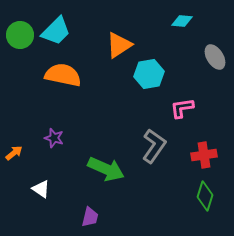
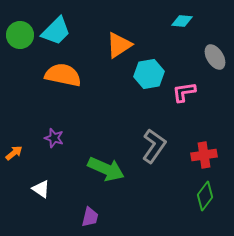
pink L-shape: moved 2 px right, 16 px up
green diamond: rotated 20 degrees clockwise
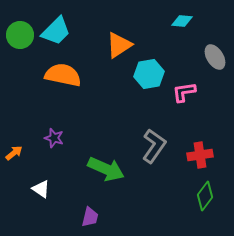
red cross: moved 4 px left
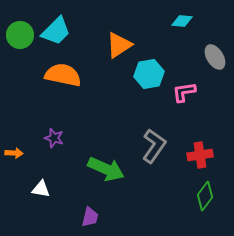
orange arrow: rotated 42 degrees clockwise
white triangle: rotated 24 degrees counterclockwise
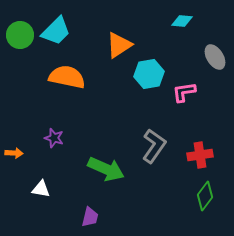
orange semicircle: moved 4 px right, 2 px down
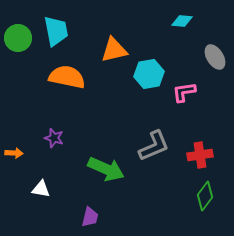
cyan trapezoid: rotated 56 degrees counterclockwise
green circle: moved 2 px left, 3 px down
orange triangle: moved 5 px left, 5 px down; rotated 20 degrees clockwise
gray L-shape: rotated 32 degrees clockwise
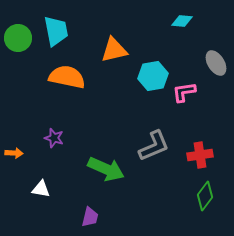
gray ellipse: moved 1 px right, 6 px down
cyan hexagon: moved 4 px right, 2 px down
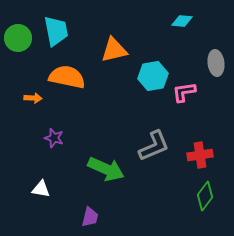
gray ellipse: rotated 25 degrees clockwise
orange arrow: moved 19 px right, 55 px up
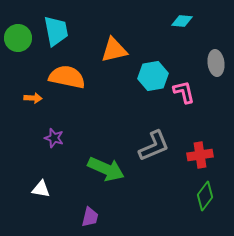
pink L-shape: rotated 85 degrees clockwise
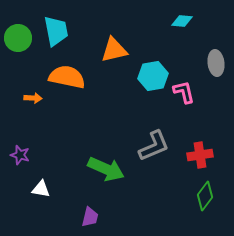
purple star: moved 34 px left, 17 px down
